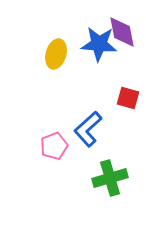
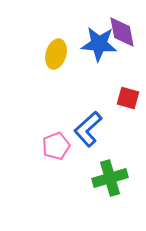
pink pentagon: moved 2 px right
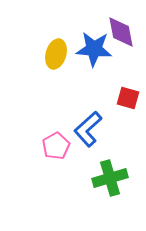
purple diamond: moved 1 px left
blue star: moved 5 px left, 5 px down
pink pentagon: rotated 8 degrees counterclockwise
